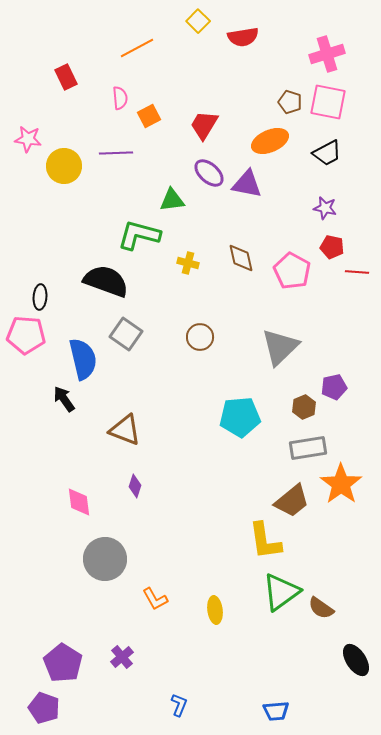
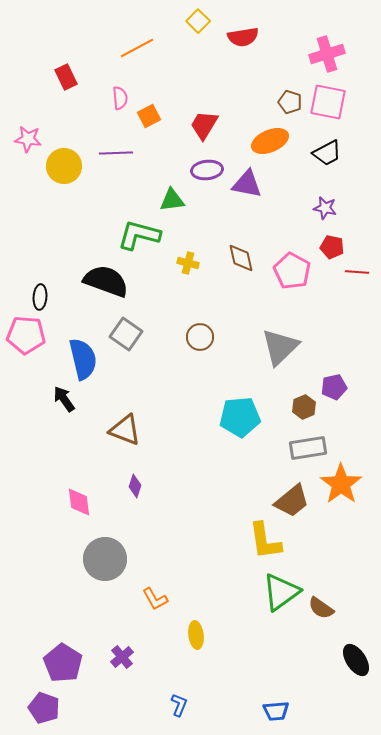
purple ellipse at (209, 173): moved 2 px left, 3 px up; rotated 48 degrees counterclockwise
yellow ellipse at (215, 610): moved 19 px left, 25 px down
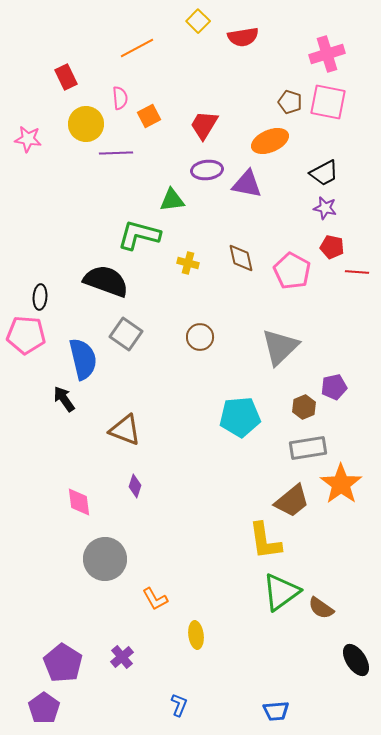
black trapezoid at (327, 153): moved 3 px left, 20 px down
yellow circle at (64, 166): moved 22 px right, 42 px up
purple pentagon at (44, 708): rotated 16 degrees clockwise
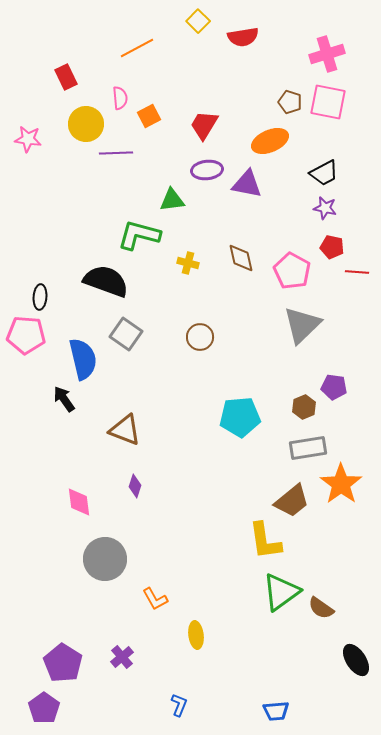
gray triangle at (280, 347): moved 22 px right, 22 px up
purple pentagon at (334, 387): rotated 20 degrees clockwise
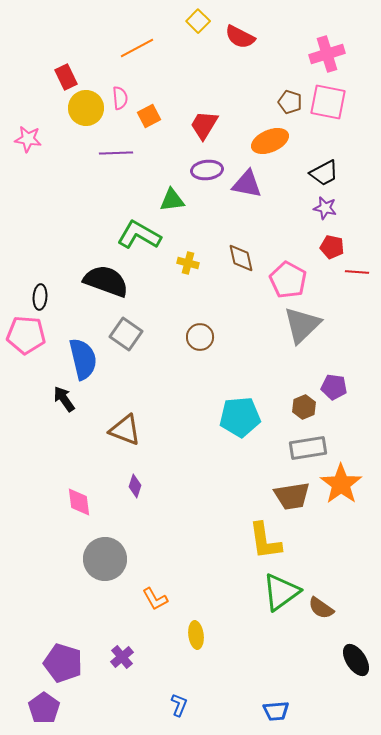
red semicircle at (243, 37): moved 3 px left; rotated 36 degrees clockwise
yellow circle at (86, 124): moved 16 px up
green L-shape at (139, 235): rotated 15 degrees clockwise
pink pentagon at (292, 271): moved 4 px left, 9 px down
brown trapezoid at (292, 501): moved 5 px up; rotated 30 degrees clockwise
purple pentagon at (63, 663): rotated 15 degrees counterclockwise
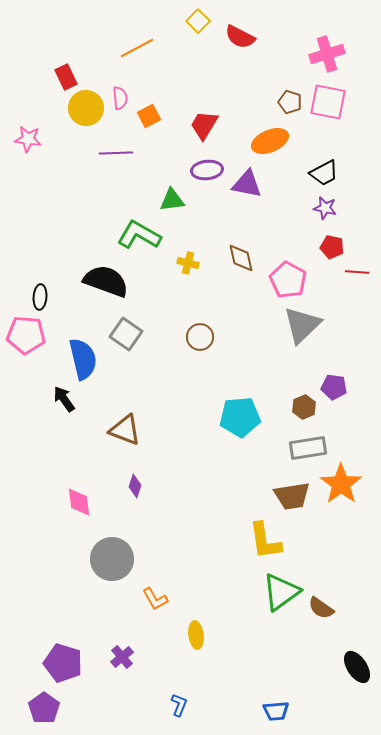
gray circle at (105, 559): moved 7 px right
black ellipse at (356, 660): moved 1 px right, 7 px down
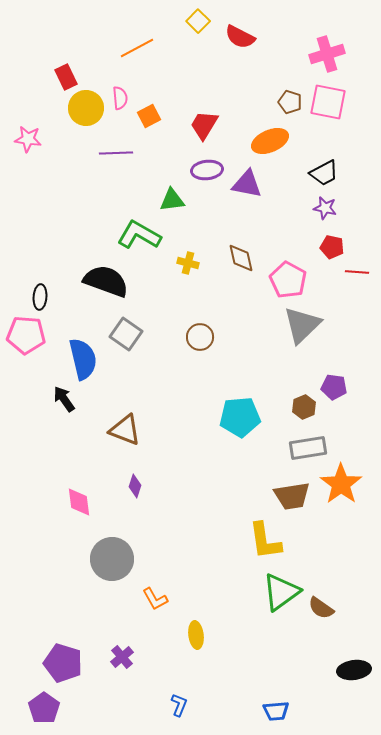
black ellipse at (357, 667): moved 3 px left, 3 px down; rotated 64 degrees counterclockwise
